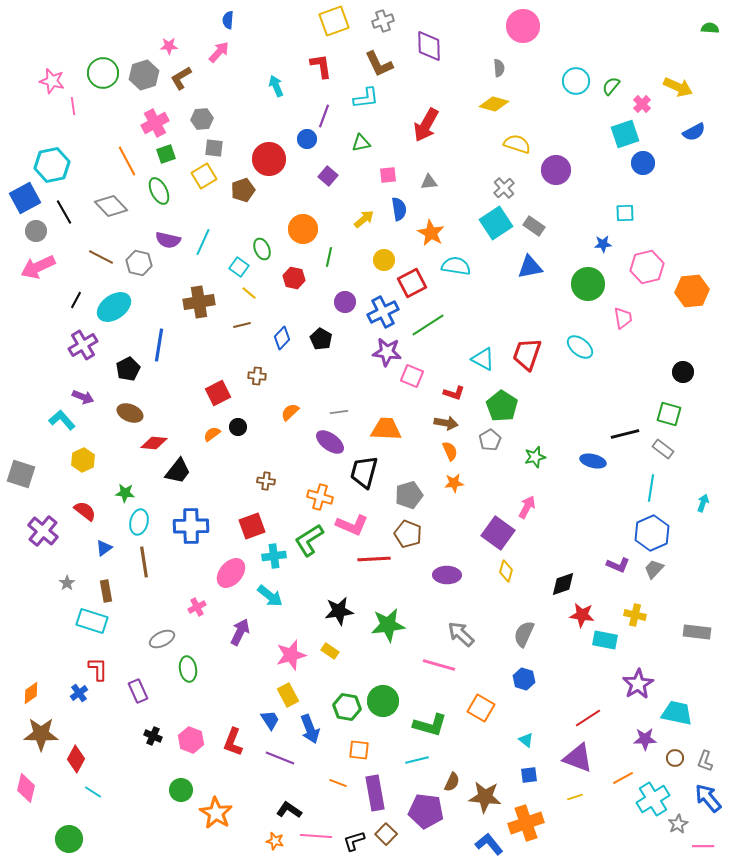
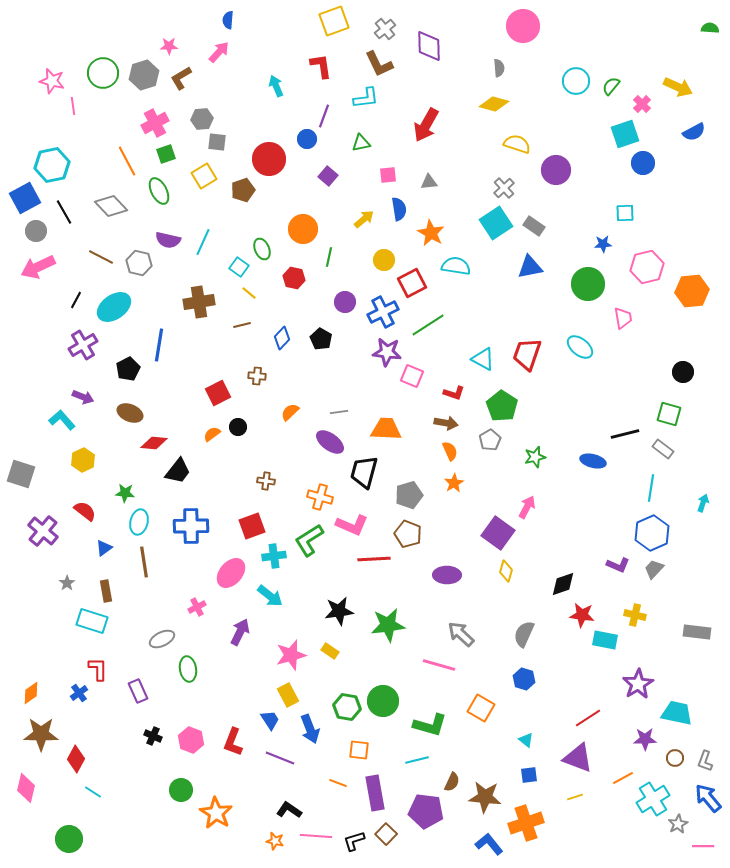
gray cross at (383, 21): moved 2 px right, 8 px down; rotated 20 degrees counterclockwise
gray square at (214, 148): moved 3 px right, 6 px up
orange star at (454, 483): rotated 24 degrees counterclockwise
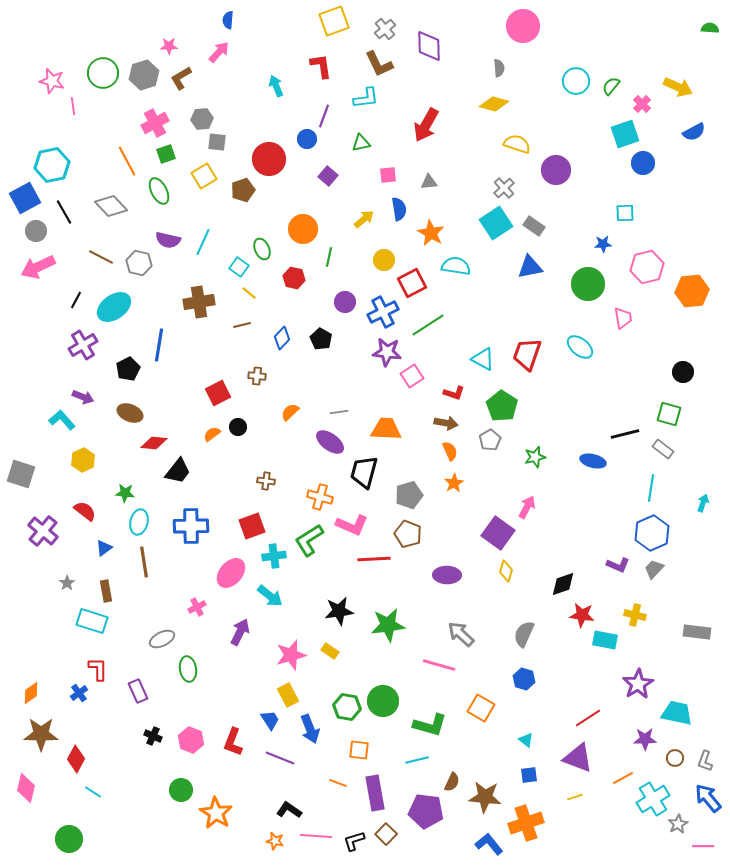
pink square at (412, 376): rotated 35 degrees clockwise
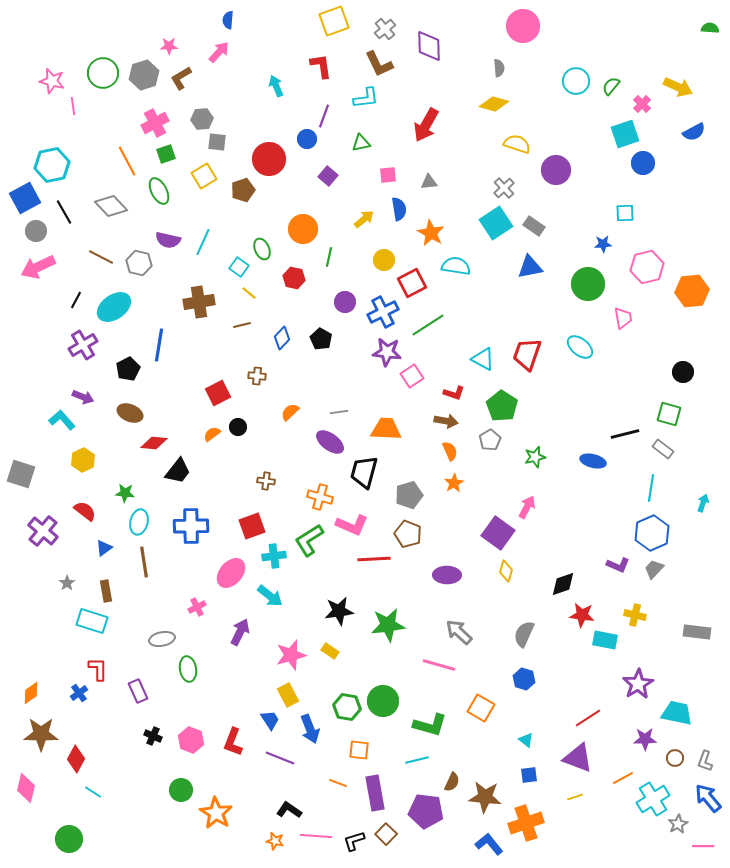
brown arrow at (446, 423): moved 2 px up
gray arrow at (461, 634): moved 2 px left, 2 px up
gray ellipse at (162, 639): rotated 15 degrees clockwise
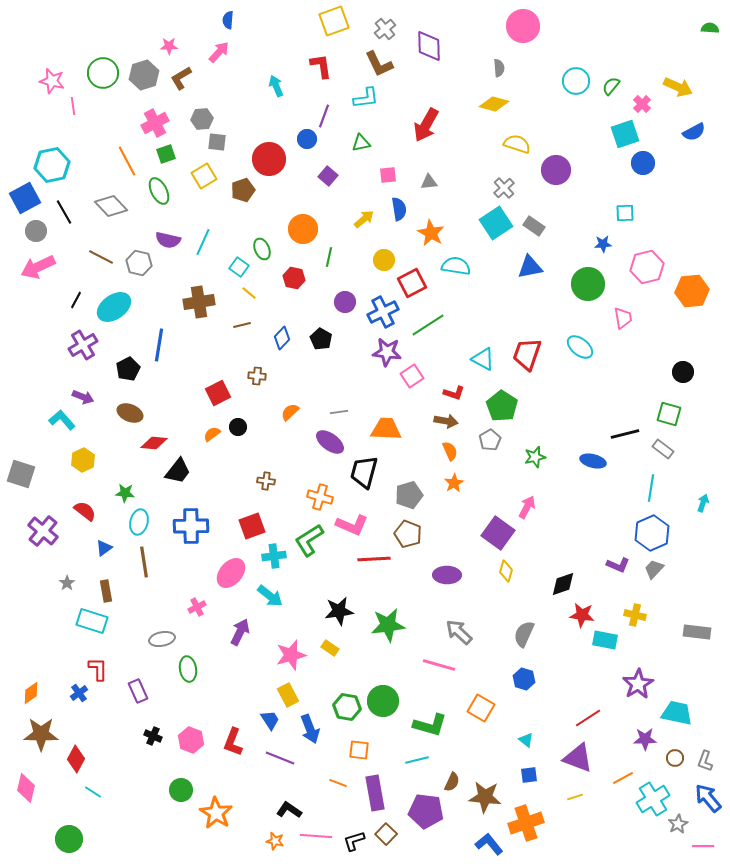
yellow rectangle at (330, 651): moved 3 px up
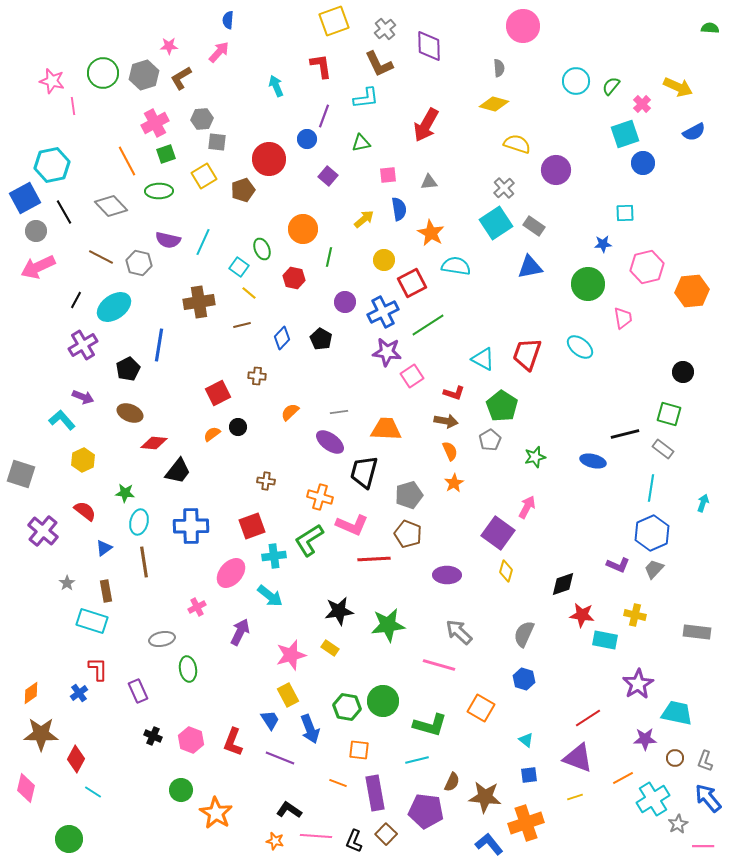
green ellipse at (159, 191): rotated 64 degrees counterclockwise
black L-shape at (354, 841): rotated 50 degrees counterclockwise
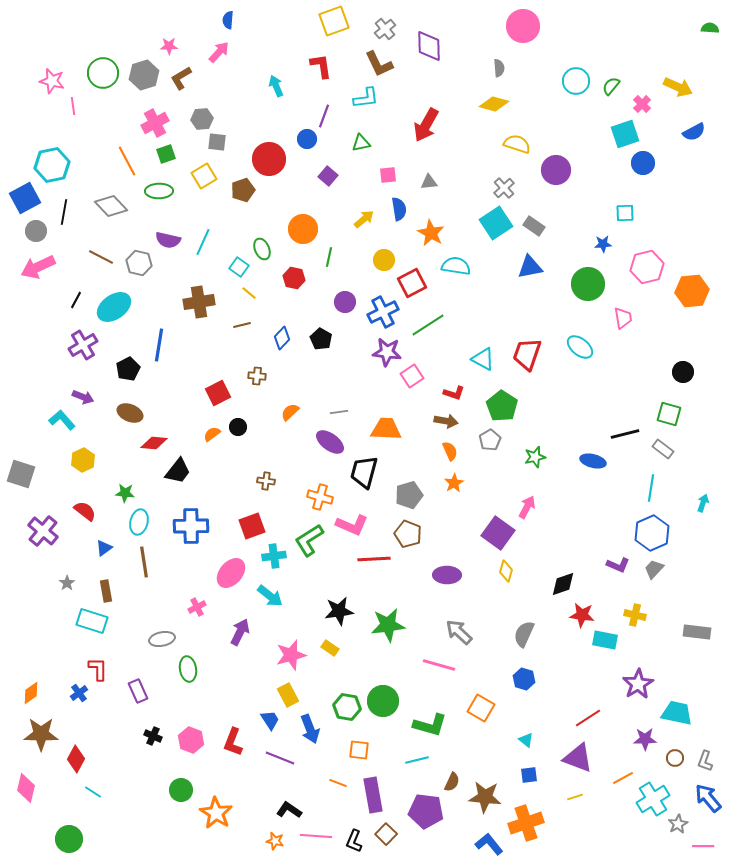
black line at (64, 212): rotated 40 degrees clockwise
purple rectangle at (375, 793): moved 2 px left, 2 px down
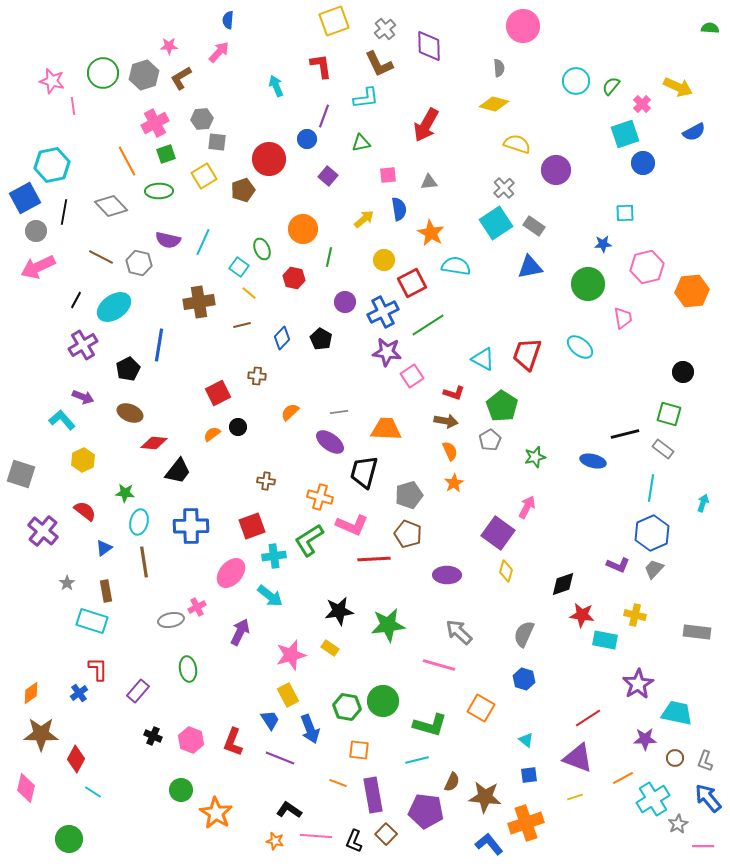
gray ellipse at (162, 639): moved 9 px right, 19 px up
purple rectangle at (138, 691): rotated 65 degrees clockwise
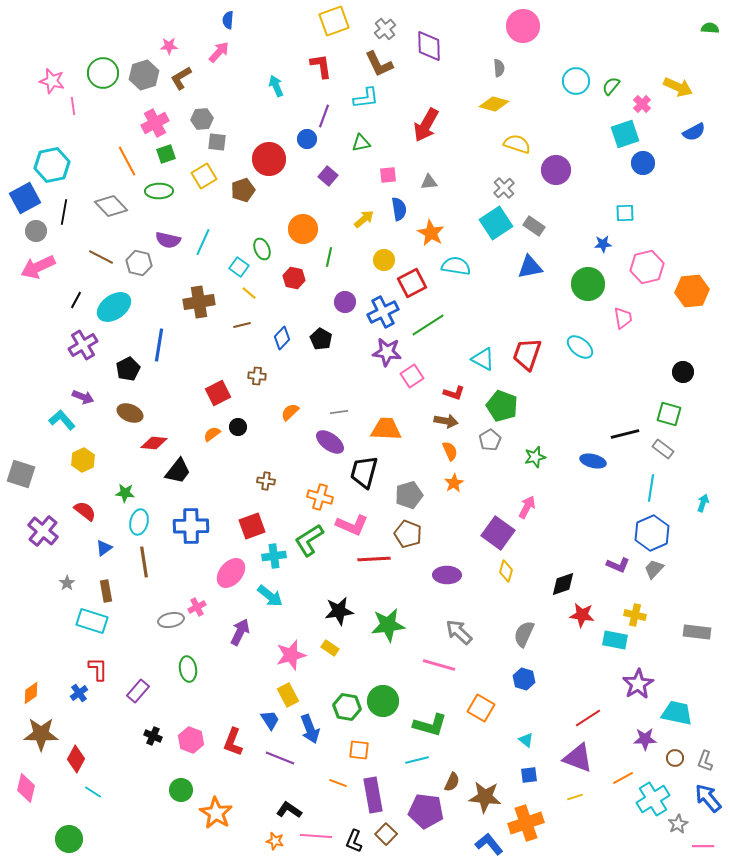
green pentagon at (502, 406): rotated 12 degrees counterclockwise
cyan rectangle at (605, 640): moved 10 px right
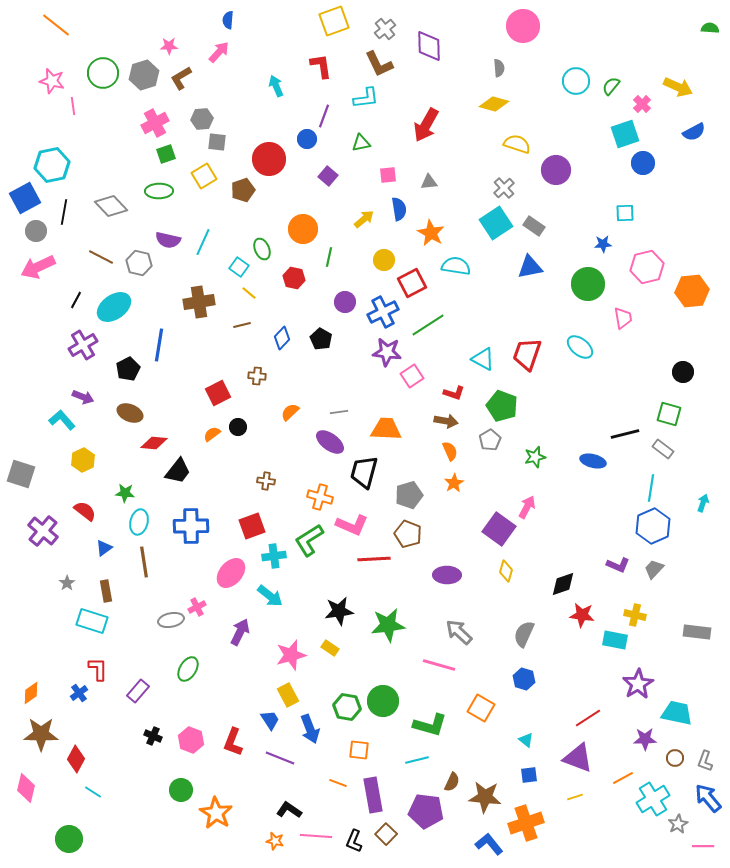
orange line at (127, 161): moved 71 px left, 136 px up; rotated 24 degrees counterclockwise
purple square at (498, 533): moved 1 px right, 4 px up
blue hexagon at (652, 533): moved 1 px right, 7 px up
green ellipse at (188, 669): rotated 40 degrees clockwise
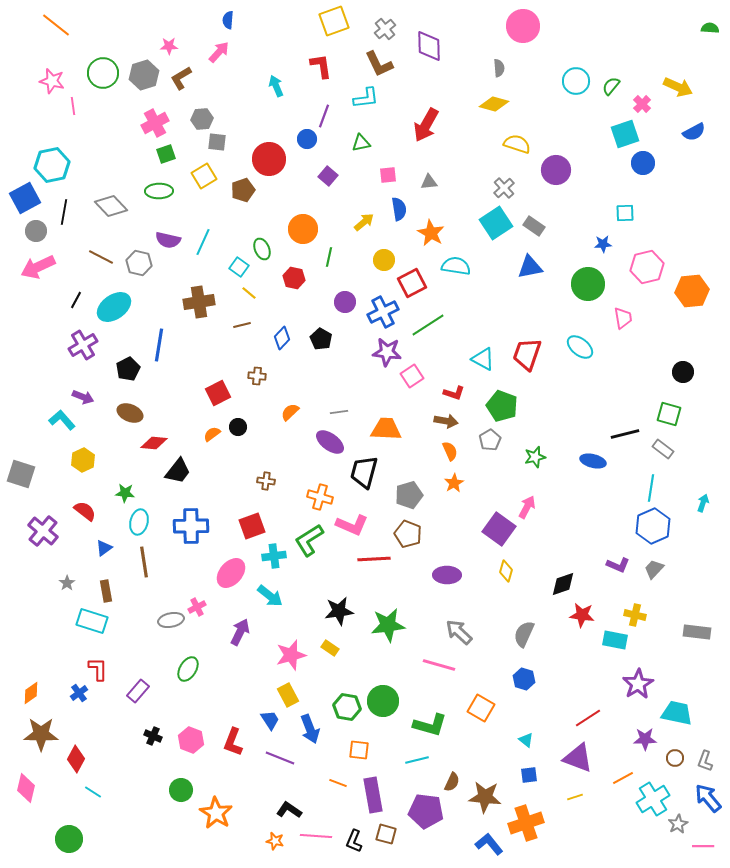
yellow arrow at (364, 219): moved 3 px down
brown square at (386, 834): rotated 30 degrees counterclockwise
